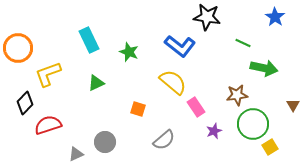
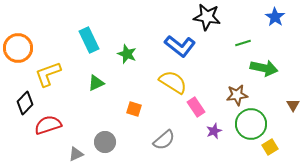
green line: rotated 42 degrees counterclockwise
green star: moved 2 px left, 2 px down
yellow semicircle: rotated 8 degrees counterclockwise
orange square: moved 4 px left
green circle: moved 2 px left
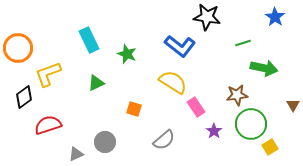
black diamond: moved 1 px left, 6 px up; rotated 10 degrees clockwise
purple star: rotated 14 degrees counterclockwise
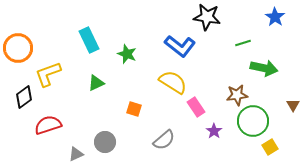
green circle: moved 2 px right, 3 px up
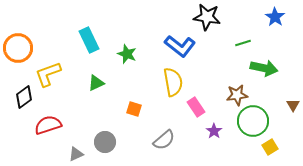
yellow semicircle: rotated 48 degrees clockwise
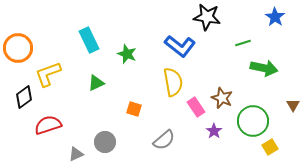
brown star: moved 15 px left, 3 px down; rotated 30 degrees clockwise
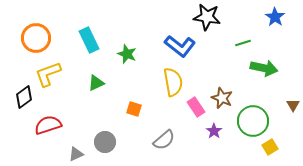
orange circle: moved 18 px right, 10 px up
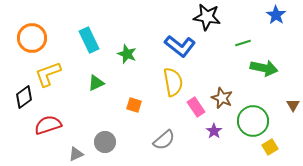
blue star: moved 1 px right, 2 px up
orange circle: moved 4 px left
orange square: moved 4 px up
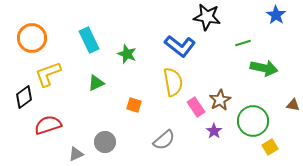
brown star: moved 2 px left, 2 px down; rotated 20 degrees clockwise
brown triangle: rotated 48 degrees counterclockwise
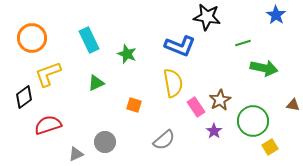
blue L-shape: rotated 16 degrees counterclockwise
yellow semicircle: moved 1 px down
